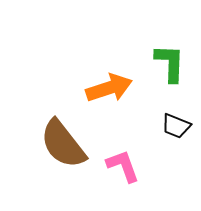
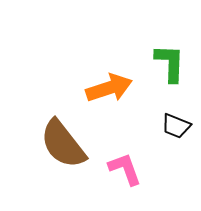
pink L-shape: moved 2 px right, 3 px down
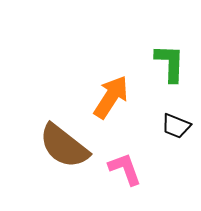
orange arrow: moved 2 px right, 9 px down; rotated 39 degrees counterclockwise
brown semicircle: moved 1 px right, 2 px down; rotated 14 degrees counterclockwise
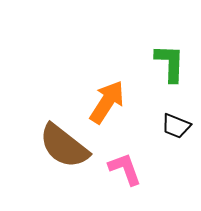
orange arrow: moved 4 px left, 5 px down
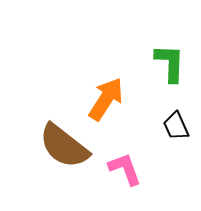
orange arrow: moved 1 px left, 3 px up
black trapezoid: rotated 44 degrees clockwise
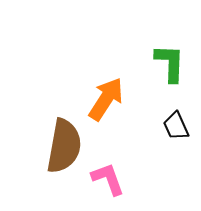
brown semicircle: rotated 118 degrees counterclockwise
pink L-shape: moved 17 px left, 10 px down
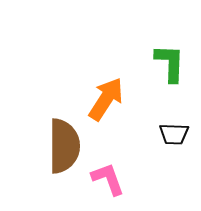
black trapezoid: moved 2 px left, 8 px down; rotated 64 degrees counterclockwise
brown semicircle: rotated 10 degrees counterclockwise
